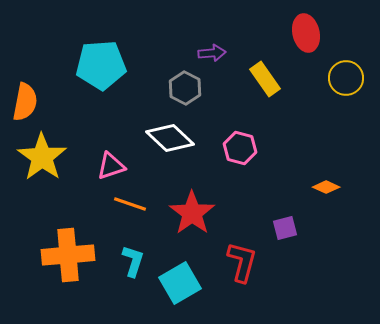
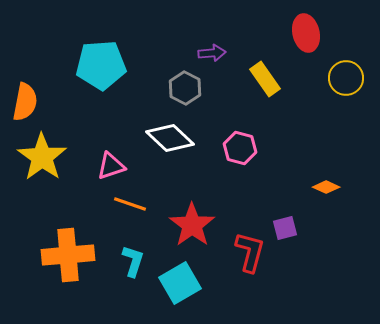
red star: moved 12 px down
red L-shape: moved 8 px right, 10 px up
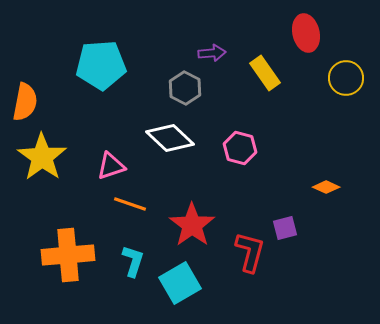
yellow rectangle: moved 6 px up
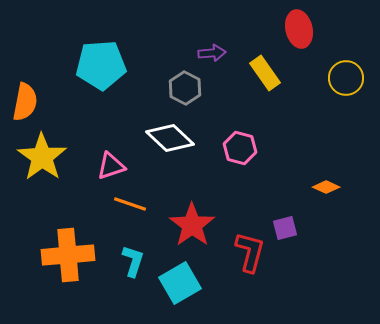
red ellipse: moved 7 px left, 4 px up
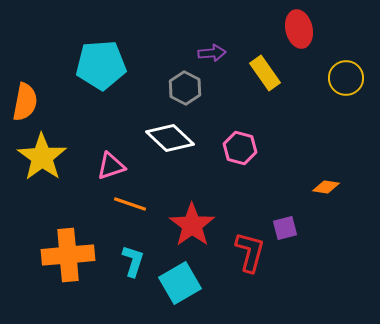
orange diamond: rotated 16 degrees counterclockwise
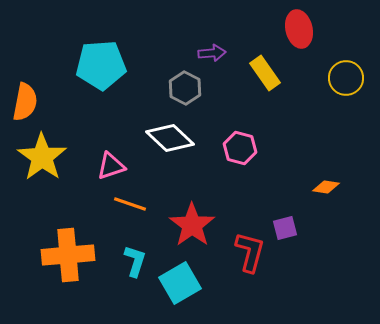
cyan L-shape: moved 2 px right
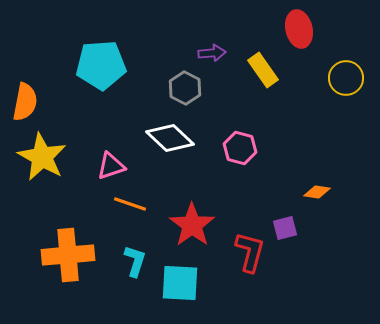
yellow rectangle: moved 2 px left, 3 px up
yellow star: rotated 6 degrees counterclockwise
orange diamond: moved 9 px left, 5 px down
cyan square: rotated 33 degrees clockwise
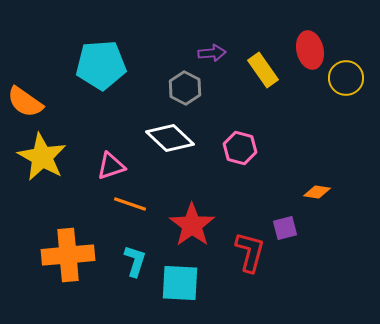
red ellipse: moved 11 px right, 21 px down
orange semicircle: rotated 114 degrees clockwise
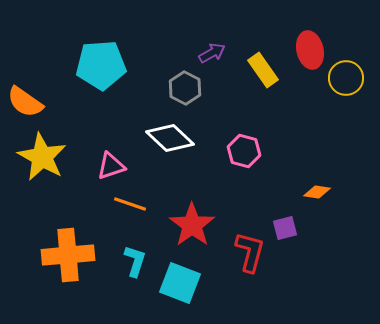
purple arrow: rotated 24 degrees counterclockwise
pink hexagon: moved 4 px right, 3 px down
cyan square: rotated 18 degrees clockwise
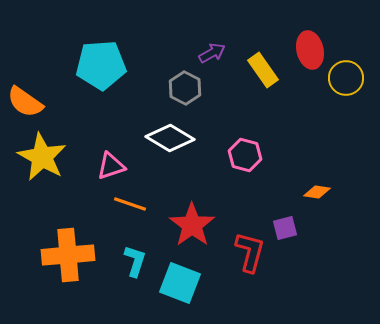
white diamond: rotated 12 degrees counterclockwise
pink hexagon: moved 1 px right, 4 px down
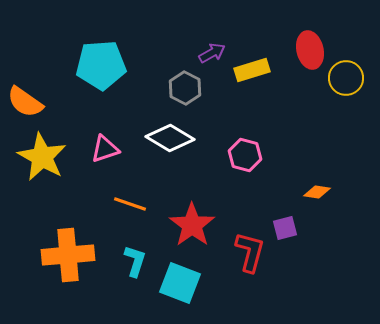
yellow rectangle: moved 11 px left; rotated 72 degrees counterclockwise
pink triangle: moved 6 px left, 17 px up
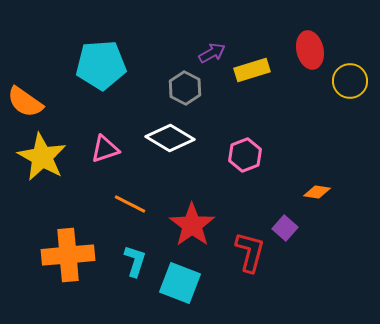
yellow circle: moved 4 px right, 3 px down
pink hexagon: rotated 24 degrees clockwise
orange line: rotated 8 degrees clockwise
purple square: rotated 35 degrees counterclockwise
